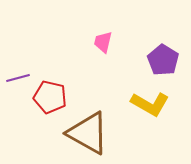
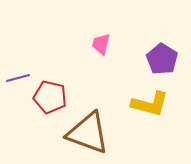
pink trapezoid: moved 2 px left, 2 px down
purple pentagon: moved 1 px left, 1 px up
yellow L-shape: rotated 15 degrees counterclockwise
brown triangle: rotated 9 degrees counterclockwise
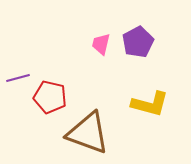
purple pentagon: moved 24 px left, 17 px up; rotated 12 degrees clockwise
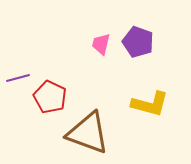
purple pentagon: rotated 24 degrees counterclockwise
red pentagon: rotated 12 degrees clockwise
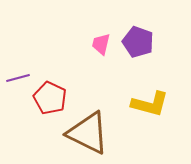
red pentagon: moved 1 px down
brown triangle: rotated 6 degrees clockwise
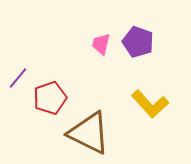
purple line: rotated 35 degrees counterclockwise
red pentagon: rotated 28 degrees clockwise
yellow L-shape: rotated 33 degrees clockwise
brown triangle: moved 1 px right
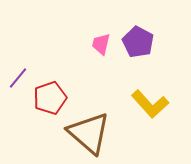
purple pentagon: rotated 8 degrees clockwise
brown triangle: rotated 15 degrees clockwise
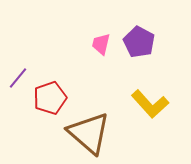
purple pentagon: moved 1 px right
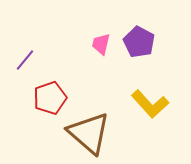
purple line: moved 7 px right, 18 px up
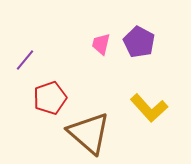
yellow L-shape: moved 1 px left, 4 px down
